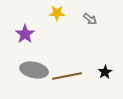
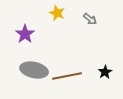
yellow star: rotated 21 degrees clockwise
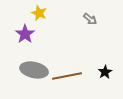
yellow star: moved 18 px left
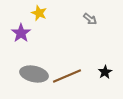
purple star: moved 4 px left, 1 px up
gray ellipse: moved 4 px down
brown line: rotated 12 degrees counterclockwise
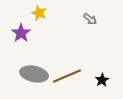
black star: moved 3 px left, 8 px down
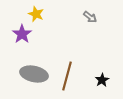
yellow star: moved 3 px left, 1 px down
gray arrow: moved 2 px up
purple star: moved 1 px right, 1 px down
brown line: rotated 52 degrees counterclockwise
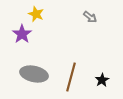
brown line: moved 4 px right, 1 px down
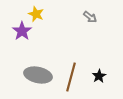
purple star: moved 3 px up
gray ellipse: moved 4 px right, 1 px down
black star: moved 3 px left, 4 px up
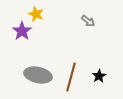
gray arrow: moved 2 px left, 4 px down
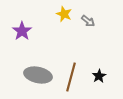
yellow star: moved 28 px right
